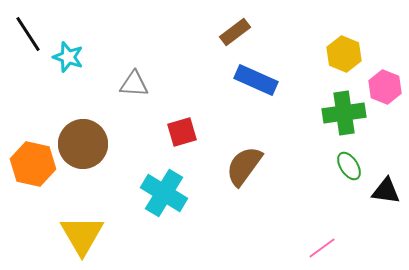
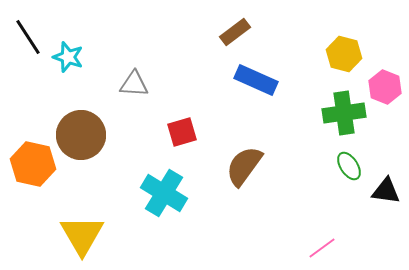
black line: moved 3 px down
yellow hexagon: rotated 8 degrees counterclockwise
brown circle: moved 2 px left, 9 px up
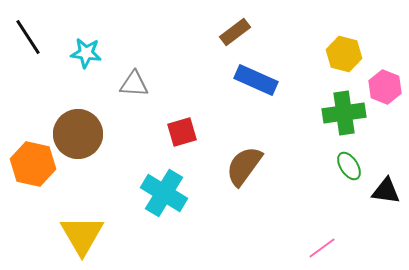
cyan star: moved 18 px right, 4 px up; rotated 12 degrees counterclockwise
brown circle: moved 3 px left, 1 px up
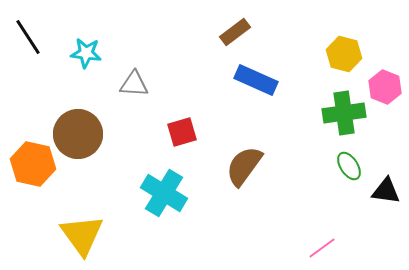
yellow triangle: rotated 6 degrees counterclockwise
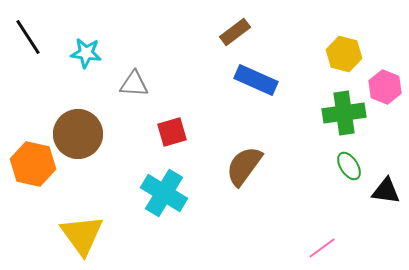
red square: moved 10 px left
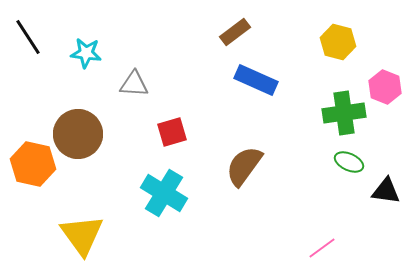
yellow hexagon: moved 6 px left, 12 px up
green ellipse: moved 4 px up; rotated 32 degrees counterclockwise
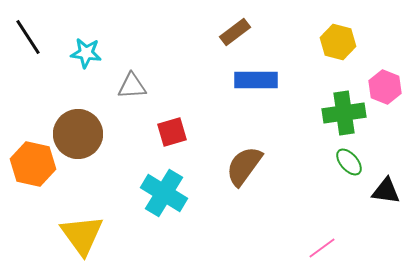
blue rectangle: rotated 24 degrees counterclockwise
gray triangle: moved 2 px left, 2 px down; rotated 8 degrees counterclockwise
green ellipse: rotated 24 degrees clockwise
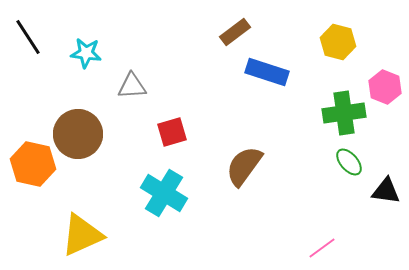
blue rectangle: moved 11 px right, 8 px up; rotated 18 degrees clockwise
yellow triangle: rotated 42 degrees clockwise
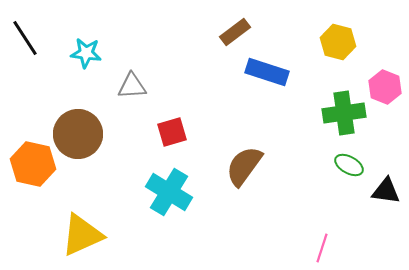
black line: moved 3 px left, 1 px down
green ellipse: moved 3 px down; rotated 20 degrees counterclockwise
cyan cross: moved 5 px right, 1 px up
pink line: rotated 36 degrees counterclockwise
